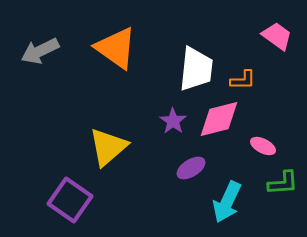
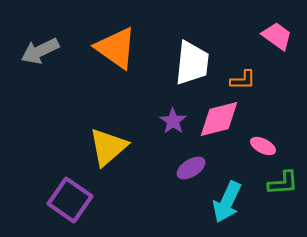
white trapezoid: moved 4 px left, 6 px up
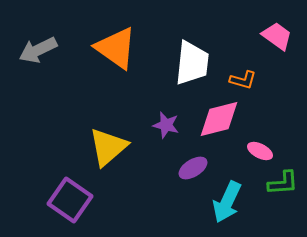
gray arrow: moved 2 px left, 1 px up
orange L-shape: rotated 16 degrees clockwise
purple star: moved 7 px left, 4 px down; rotated 20 degrees counterclockwise
pink ellipse: moved 3 px left, 5 px down
purple ellipse: moved 2 px right
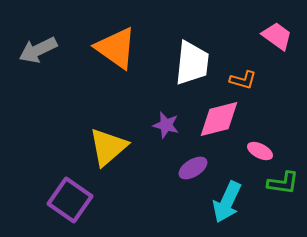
green L-shape: rotated 12 degrees clockwise
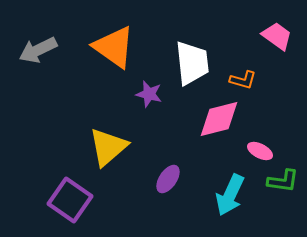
orange triangle: moved 2 px left, 1 px up
white trapezoid: rotated 12 degrees counterclockwise
purple star: moved 17 px left, 31 px up
purple ellipse: moved 25 px left, 11 px down; rotated 24 degrees counterclockwise
green L-shape: moved 2 px up
cyan arrow: moved 3 px right, 7 px up
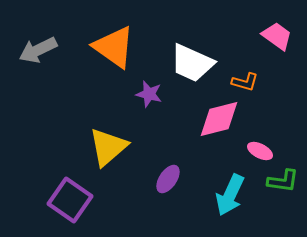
white trapezoid: rotated 120 degrees clockwise
orange L-shape: moved 2 px right, 2 px down
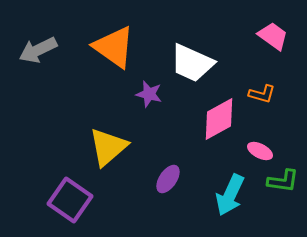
pink trapezoid: moved 4 px left
orange L-shape: moved 17 px right, 12 px down
pink diamond: rotated 15 degrees counterclockwise
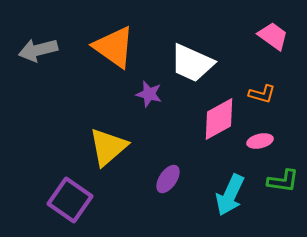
gray arrow: rotated 12 degrees clockwise
pink ellipse: moved 10 px up; rotated 40 degrees counterclockwise
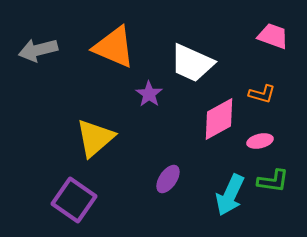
pink trapezoid: rotated 16 degrees counterclockwise
orange triangle: rotated 12 degrees counterclockwise
purple star: rotated 20 degrees clockwise
yellow triangle: moved 13 px left, 9 px up
green L-shape: moved 10 px left
purple square: moved 4 px right
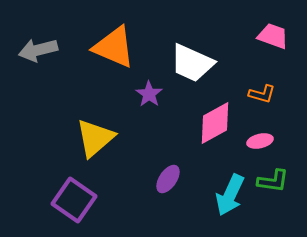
pink diamond: moved 4 px left, 4 px down
